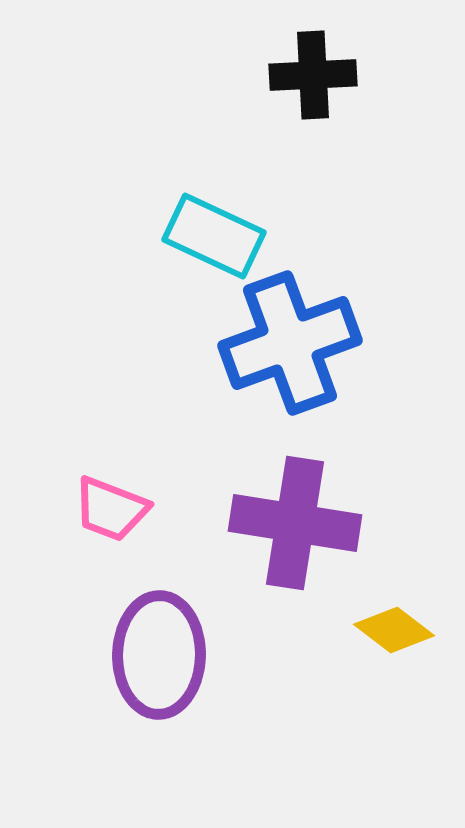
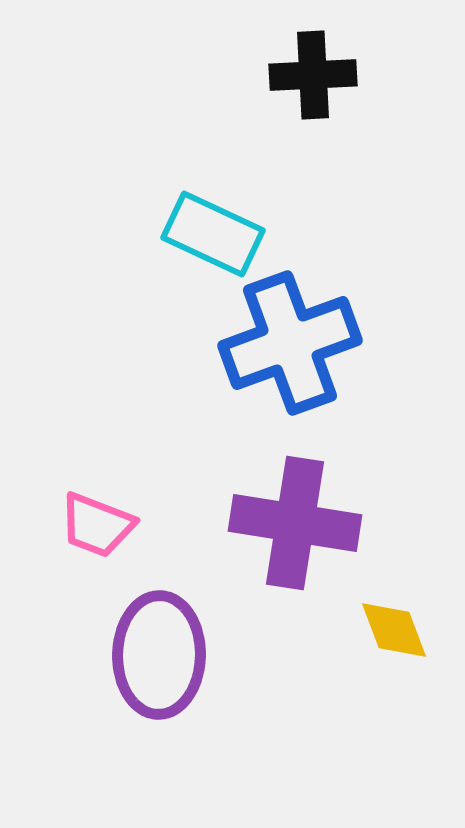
cyan rectangle: moved 1 px left, 2 px up
pink trapezoid: moved 14 px left, 16 px down
yellow diamond: rotated 32 degrees clockwise
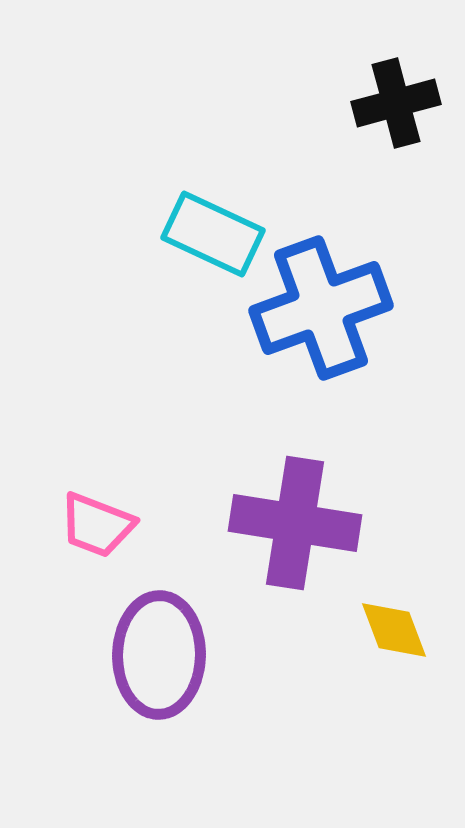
black cross: moved 83 px right, 28 px down; rotated 12 degrees counterclockwise
blue cross: moved 31 px right, 35 px up
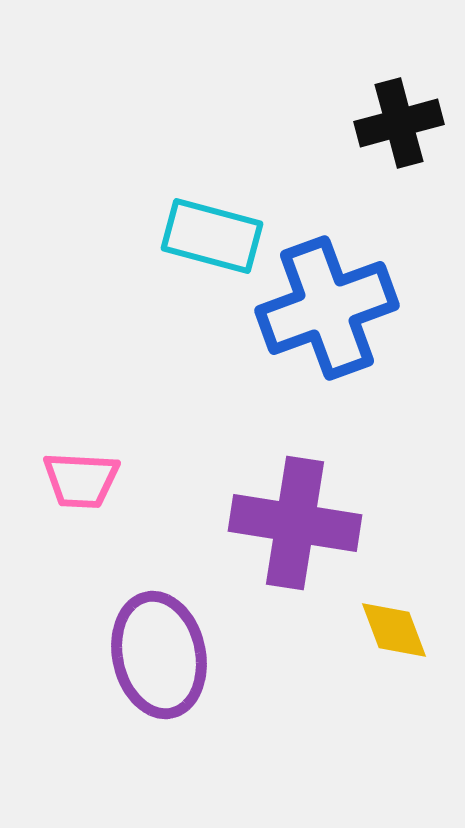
black cross: moved 3 px right, 20 px down
cyan rectangle: moved 1 px left, 2 px down; rotated 10 degrees counterclockwise
blue cross: moved 6 px right
pink trapezoid: moved 16 px left, 45 px up; rotated 18 degrees counterclockwise
purple ellipse: rotated 13 degrees counterclockwise
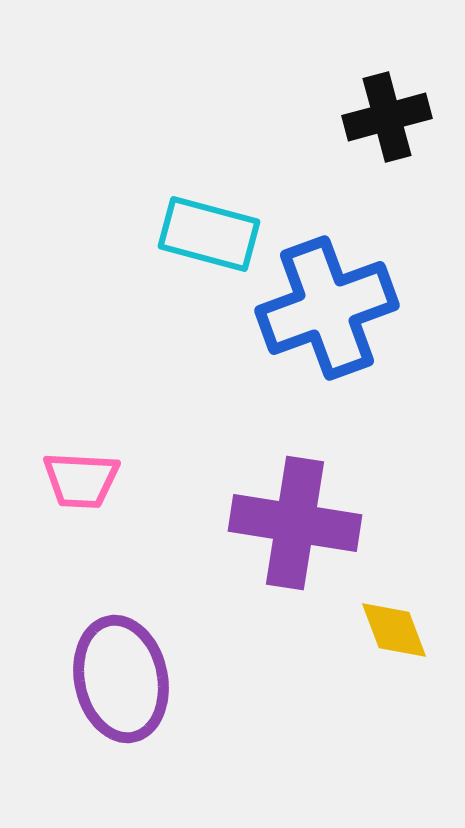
black cross: moved 12 px left, 6 px up
cyan rectangle: moved 3 px left, 2 px up
purple ellipse: moved 38 px left, 24 px down
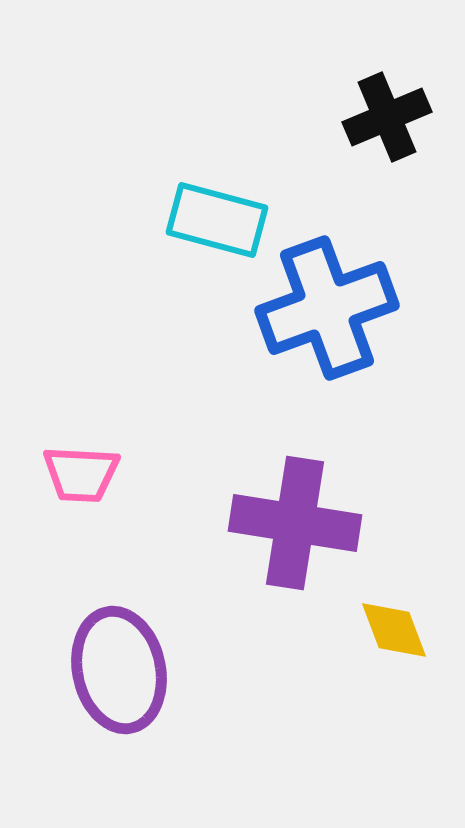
black cross: rotated 8 degrees counterclockwise
cyan rectangle: moved 8 px right, 14 px up
pink trapezoid: moved 6 px up
purple ellipse: moved 2 px left, 9 px up
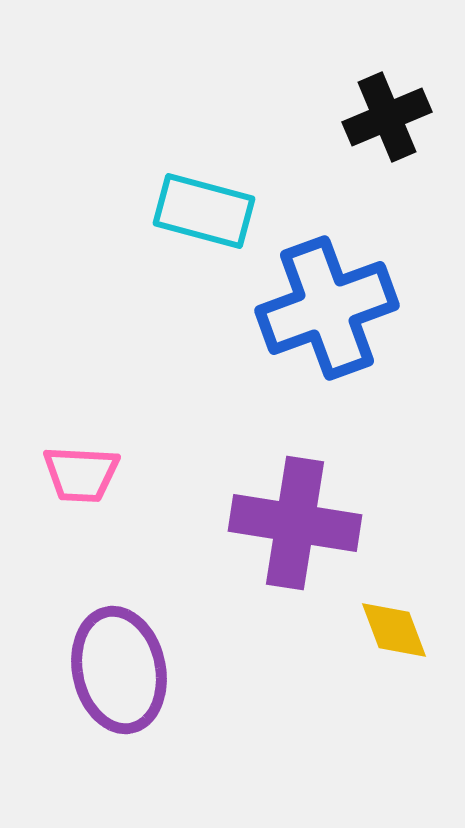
cyan rectangle: moved 13 px left, 9 px up
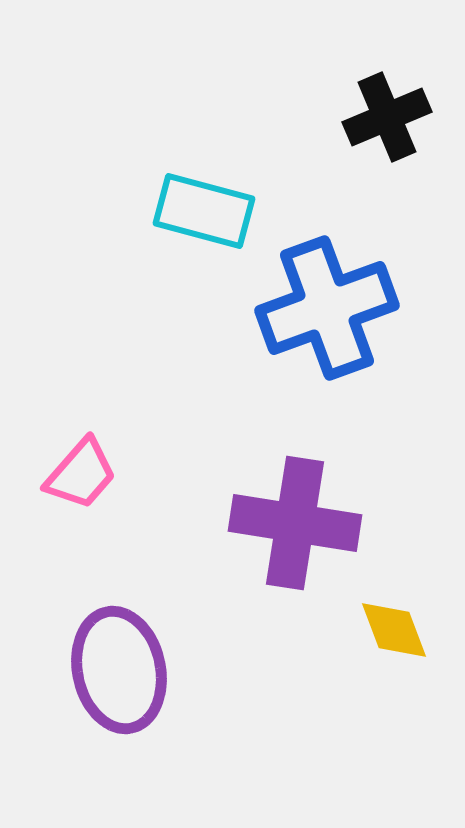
pink trapezoid: rotated 52 degrees counterclockwise
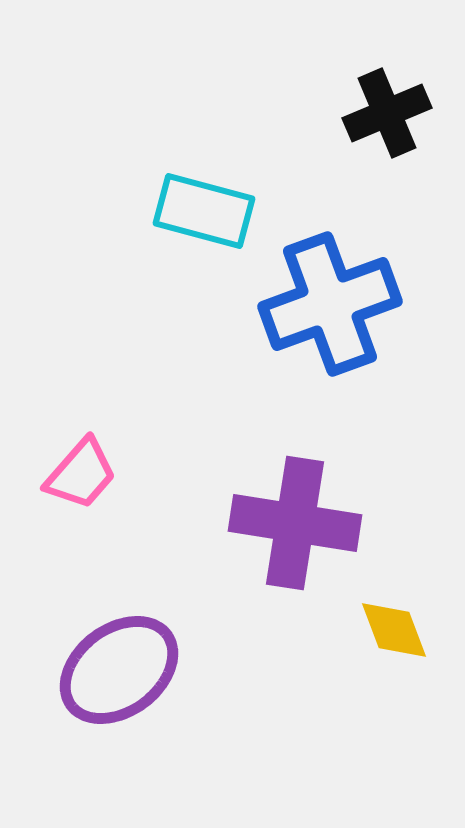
black cross: moved 4 px up
blue cross: moved 3 px right, 4 px up
purple ellipse: rotated 65 degrees clockwise
